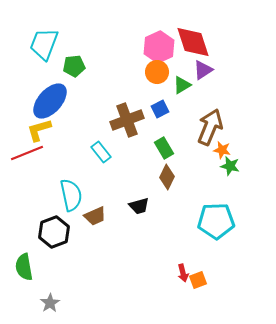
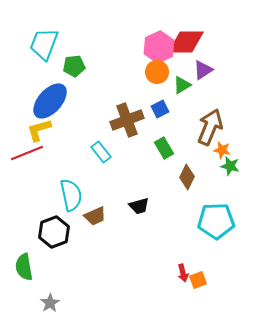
red diamond: moved 7 px left; rotated 72 degrees counterclockwise
brown diamond: moved 20 px right
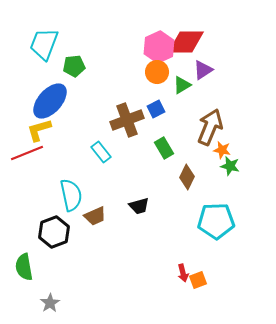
blue square: moved 4 px left
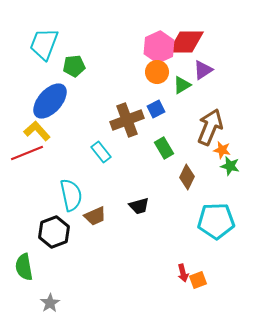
yellow L-shape: moved 2 px left, 1 px down; rotated 64 degrees clockwise
